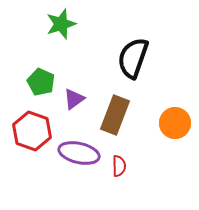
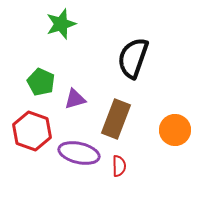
purple triangle: moved 1 px right; rotated 20 degrees clockwise
brown rectangle: moved 1 px right, 4 px down
orange circle: moved 7 px down
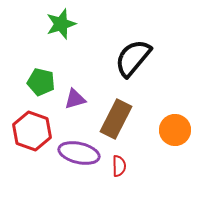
black semicircle: rotated 21 degrees clockwise
green pentagon: rotated 12 degrees counterclockwise
brown rectangle: rotated 6 degrees clockwise
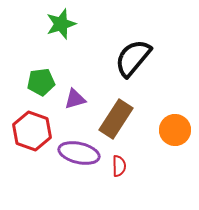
green pentagon: rotated 20 degrees counterclockwise
brown rectangle: rotated 6 degrees clockwise
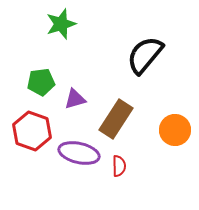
black semicircle: moved 12 px right, 3 px up
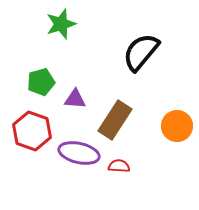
black semicircle: moved 4 px left, 3 px up
green pentagon: rotated 8 degrees counterclockwise
purple triangle: rotated 20 degrees clockwise
brown rectangle: moved 1 px left, 1 px down
orange circle: moved 2 px right, 4 px up
red semicircle: rotated 85 degrees counterclockwise
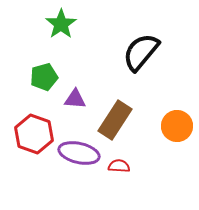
green star: rotated 16 degrees counterclockwise
green pentagon: moved 3 px right, 5 px up
red hexagon: moved 2 px right, 3 px down
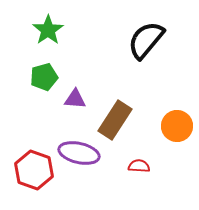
green star: moved 13 px left, 6 px down
black semicircle: moved 5 px right, 12 px up
red hexagon: moved 36 px down
red semicircle: moved 20 px right
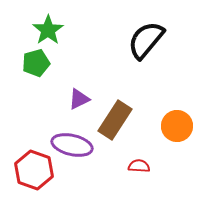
green pentagon: moved 8 px left, 14 px up
purple triangle: moved 4 px right; rotated 30 degrees counterclockwise
purple ellipse: moved 7 px left, 8 px up
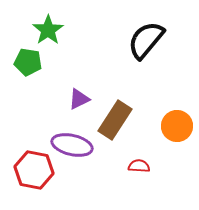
green pentagon: moved 8 px left, 1 px up; rotated 24 degrees clockwise
red hexagon: rotated 9 degrees counterclockwise
